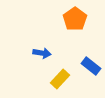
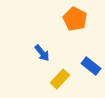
orange pentagon: rotated 10 degrees counterclockwise
blue arrow: rotated 42 degrees clockwise
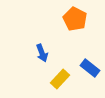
blue arrow: rotated 18 degrees clockwise
blue rectangle: moved 1 px left, 2 px down
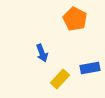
blue rectangle: rotated 48 degrees counterclockwise
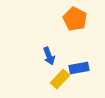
blue arrow: moved 7 px right, 3 px down
blue rectangle: moved 11 px left
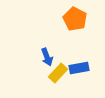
blue arrow: moved 2 px left, 1 px down
yellow rectangle: moved 2 px left, 6 px up
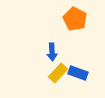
blue arrow: moved 5 px right, 5 px up; rotated 18 degrees clockwise
blue rectangle: moved 1 px left, 5 px down; rotated 30 degrees clockwise
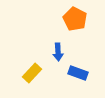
blue arrow: moved 6 px right
yellow rectangle: moved 26 px left
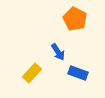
blue arrow: rotated 30 degrees counterclockwise
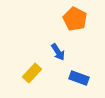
blue rectangle: moved 1 px right, 5 px down
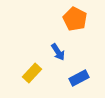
blue rectangle: rotated 48 degrees counterclockwise
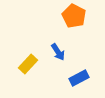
orange pentagon: moved 1 px left, 3 px up
yellow rectangle: moved 4 px left, 9 px up
